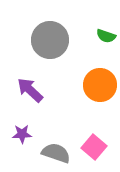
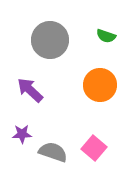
pink square: moved 1 px down
gray semicircle: moved 3 px left, 1 px up
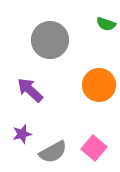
green semicircle: moved 12 px up
orange circle: moved 1 px left
purple star: rotated 12 degrees counterclockwise
gray semicircle: rotated 132 degrees clockwise
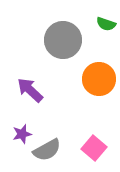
gray circle: moved 13 px right
orange circle: moved 6 px up
gray semicircle: moved 6 px left, 2 px up
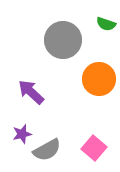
purple arrow: moved 1 px right, 2 px down
